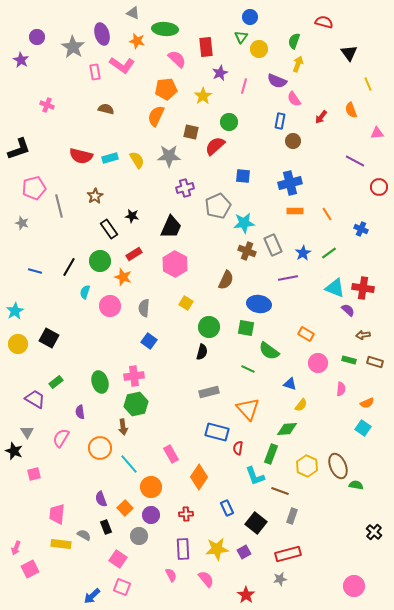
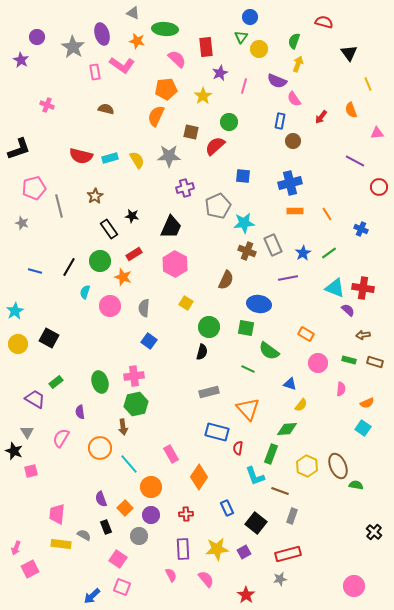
pink square at (34, 474): moved 3 px left, 3 px up
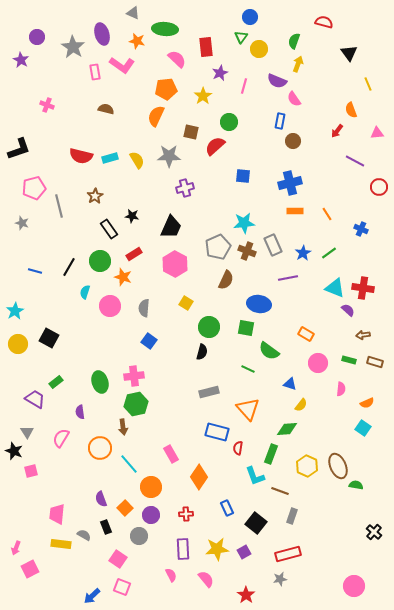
red arrow at (321, 117): moved 16 px right, 14 px down
gray pentagon at (218, 206): moved 41 px down
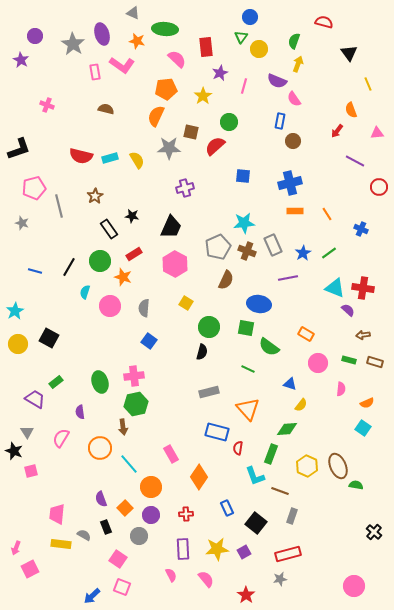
purple circle at (37, 37): moved 2 px left, 1 px up
gray star at (73, 47): moved 3 px up
gray star at (169, 156): moved 8 px up
green semicircle at (269, 351): moved 4 px up
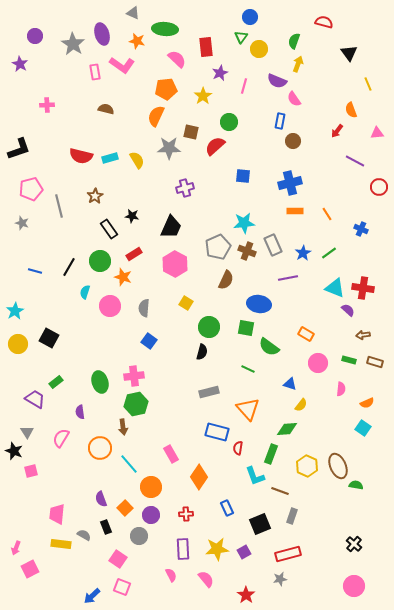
purple star at (21, 60): moved 1 px left, 4 px down
pink cross at (47, 105): rotated 24 degrees counterclockwise
pink pentagon at (34, 188): moved 3 px left, 1 px down
black square at (256, 523): moved 4 px right, 1 px down; rotated 30 degrees clockwise
black cross at (374, 532): moved 20 px left, 12 px down
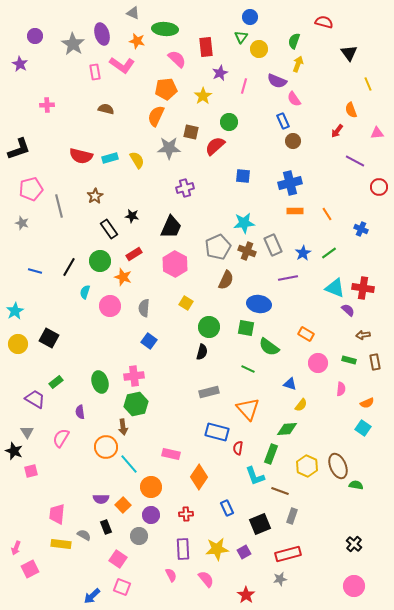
blue rectangle at (280, 121): moved 3 px right; rotated 35 degrees counterclockwise
brown rectangle at (375, 362): rotated 63 degrees clockwise
orange circle at (100, 448): moved 6 px right, 1 px up
pink rectangle at (171, 454): rotated 48 degrees counterclockwise
purple semicircle at (101, 499): rotated 70 degrees counterclockwise
orange square at (125, 508): moved 2 px left, 3 px up
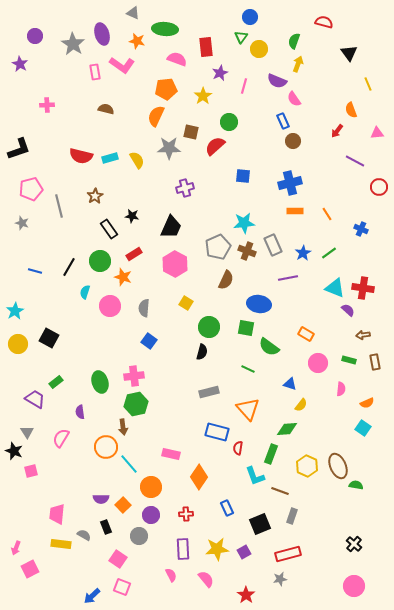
pink semicircle at (177, 59): rotated 24 degrees counterclockwise
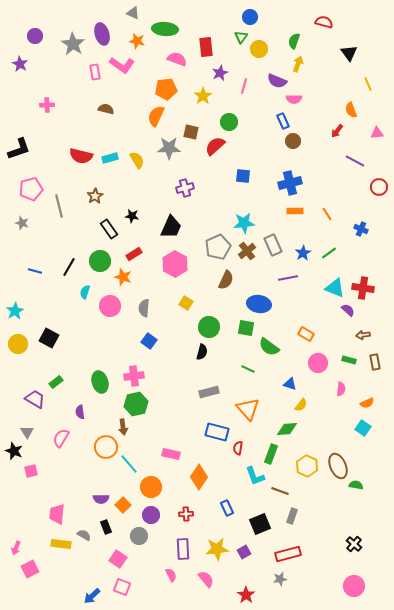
pink semicircle at (294, 99): rotated 56 degrees counterclockwise
brown cross at (247, 251): rotated 30 degrees clockwise
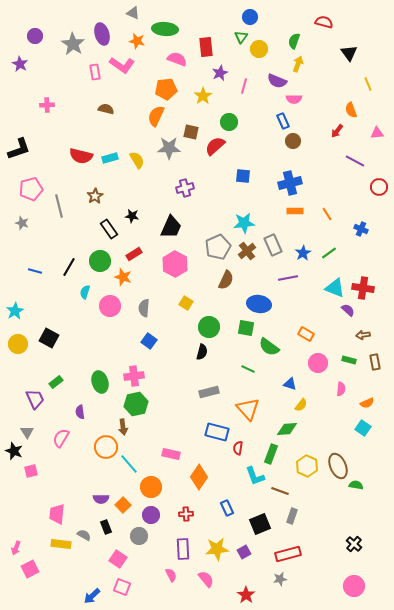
purple trapezoid at (35, 399): rotated 35 degrees clockwise
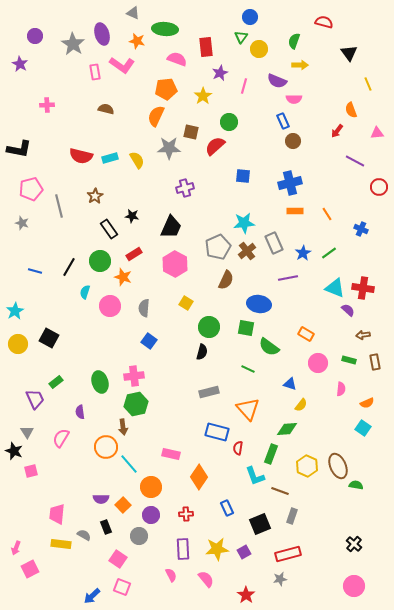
yellow arrow at (298, 64): moved 2 px right, 1 px down; rotated 70 degrees clockwise
black L-shape at (19, 149): rotated 30 degrees clockwise
gray rectangle at (273, 245): moved 1 px right, 2 px up
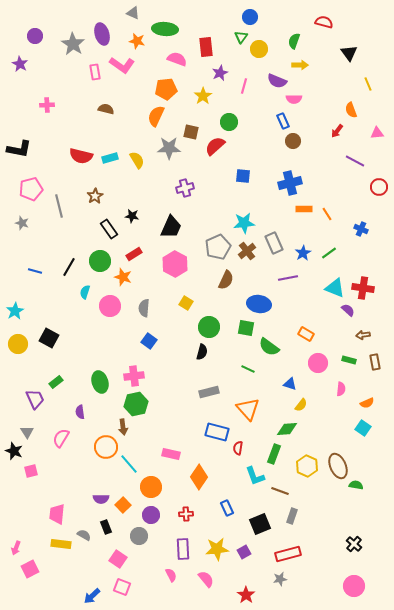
orange rectangle at (295, 211): moved 9 px right, 2 px up
green rectangle at (271, 454): moved 3 px right
